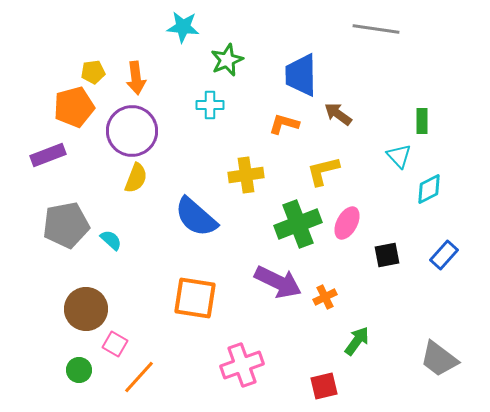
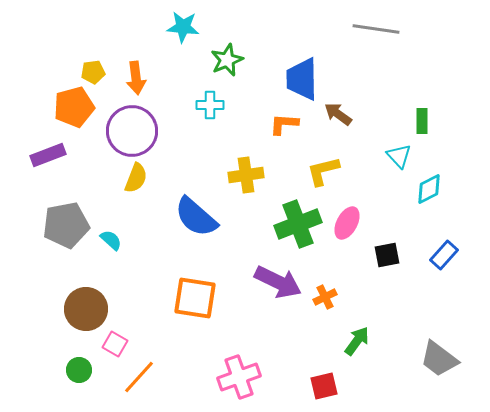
blue trapezoid: moved 1 px right, 4 px down
orange L-shape: rotated 12 degrees counterclockwise
pink cross: moved 3 px left, 12 px down
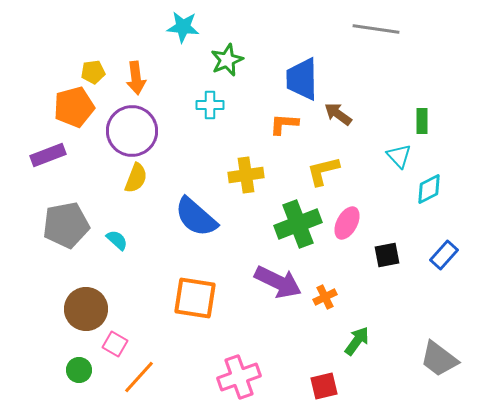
cyan semicircle: moved 6 px right
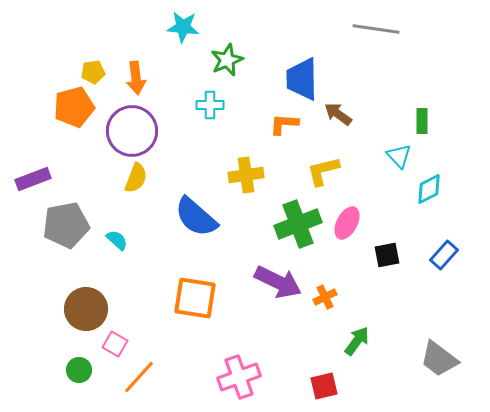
purple rectangle: moved 15 px left, 24 px down
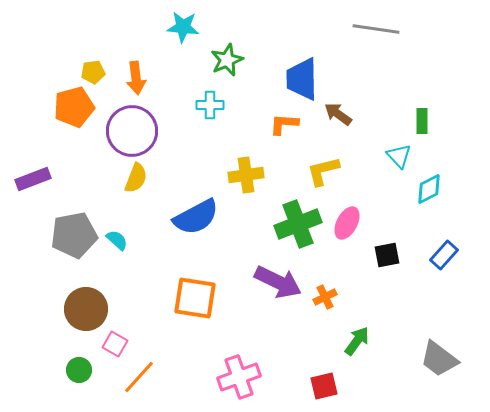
blue semicircle: rotated 69 degrees counterclockwise
gray pentagon: moved 8 px right, 10 px down
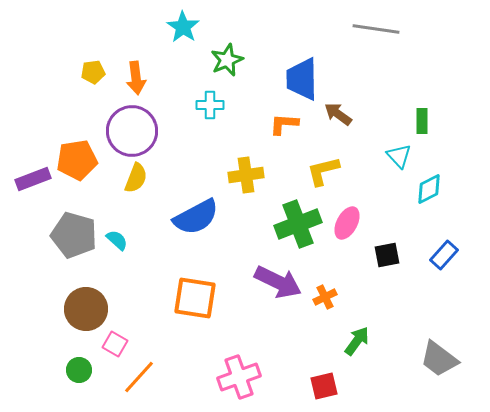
cyan star: rotated 28 degrees clockwise
orange pentagon: moved 3 px right, 53 px down; rotated 6 degrees clockwise
gray pentagon: rotated 27 degrees clockwise
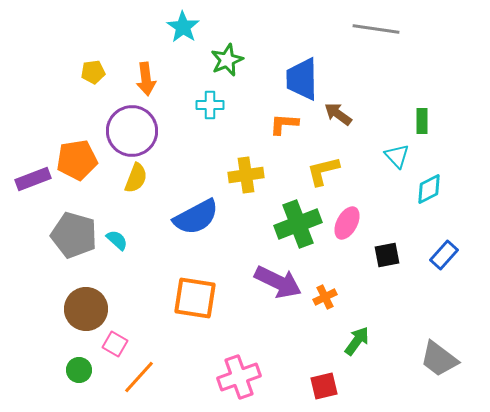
orange arrow: moved 10 px right, 1 px down
cyan triangle: moved 2 px left
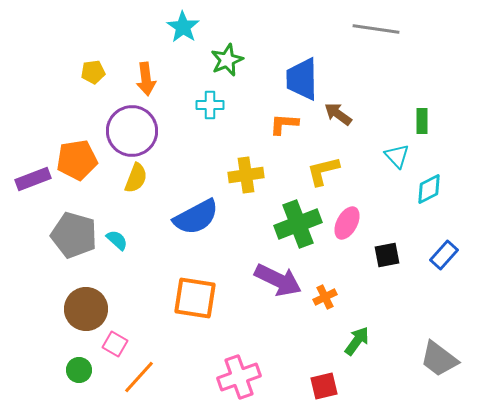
purple arrow: moved 2 px up
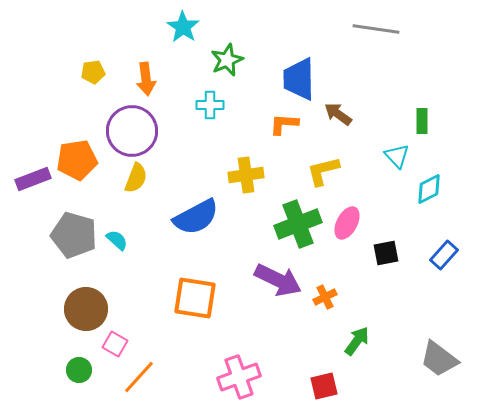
blue trapezoid: moved 3 px left
black square: moved 1 px left, 2 px up
